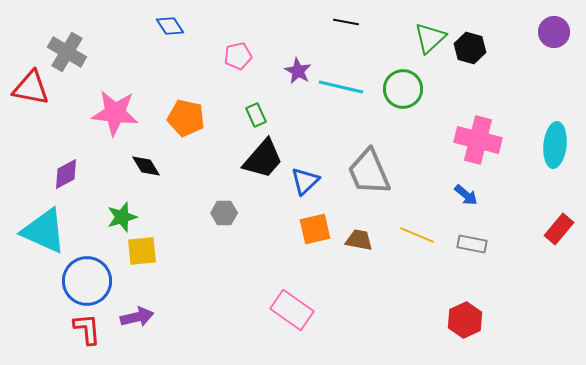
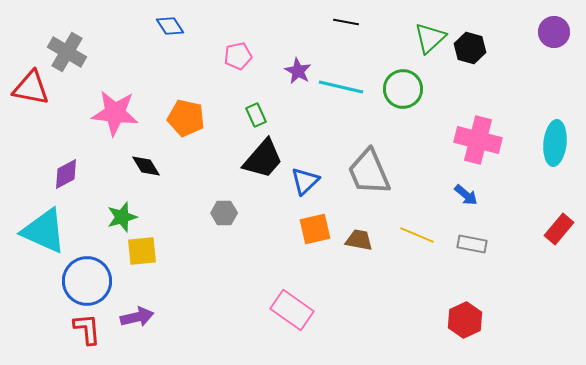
cyan ellipse: moved 2 px up
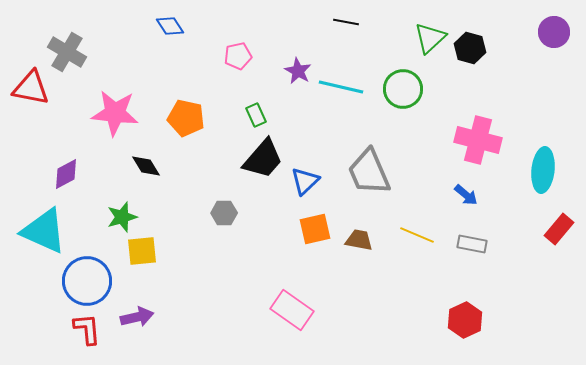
cyan ellipse: moved 12 px left, 27 px down
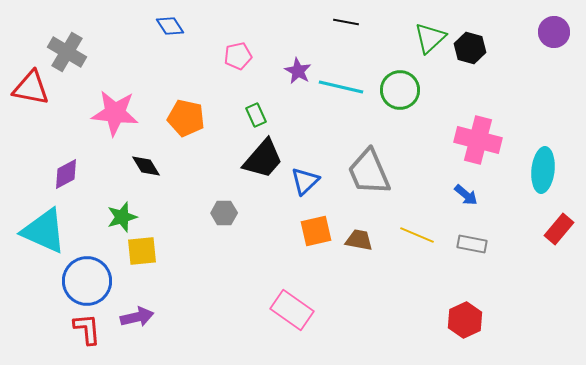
green circle: moved 3 px left, 1 px down
orange square: moved 1 px right, 2 px down
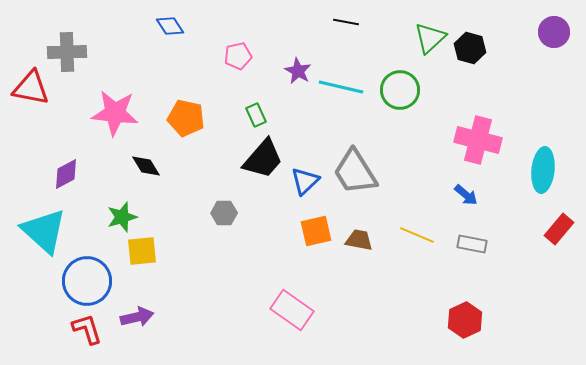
gray cross: rotated 33 degrees counterclockwise
gray trapezoid: moved 14 px left; rotated 9 degrees counterclockwise
cyan triangle: rotated 18 degrees clockwise
red L-shape: rotated 12 degrees counterclockwise
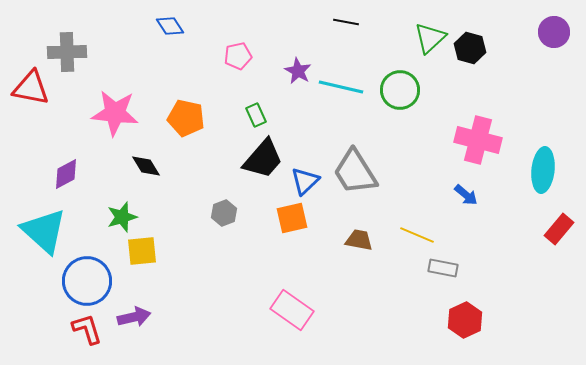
gray hexagon: rotated 20 degrees counterclockwise
orange square: moved 24 px left, 13 px up
gray rectangle: moved 29 px left, 24 px down
purple arrow: moved 3 px left
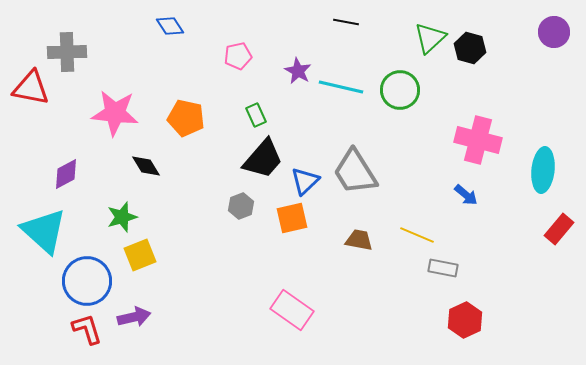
gray hexagon: moved 17 px right, 7 px up
yellow square: moved 2 px left, 4 px down; rotated 16 degrees counterclockwise
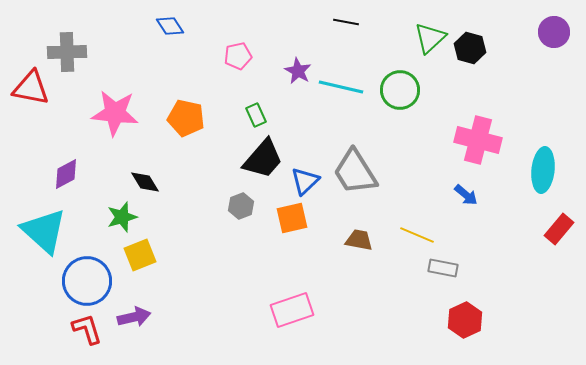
black diamond: moved 1 px left, 16 px down
pink rectangle: rotated 54 degrees counterclockwise
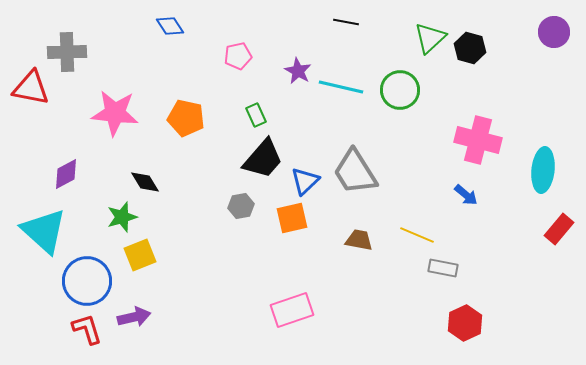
gray hexagon: rotated 10 degrees clockwise
red hexagon: moved 3 px down
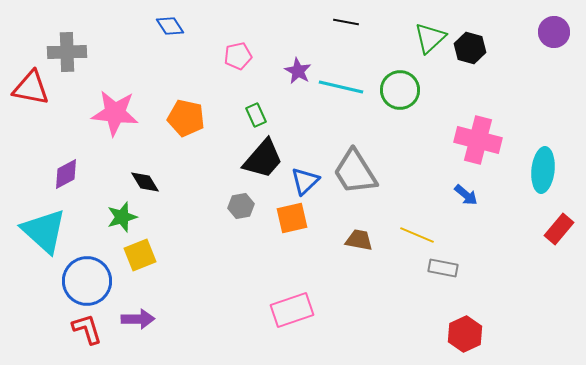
purple arrow: moved 4 px right, 2 px down; rotated 12 degrees clockwise
red hexagon: moved 11 px down
